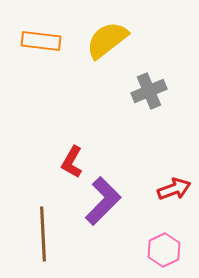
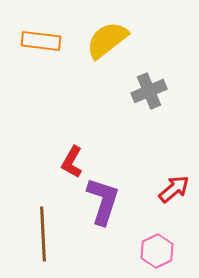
red arrow: rotated 20 degrees counterclockwise
purple L-shape: rotated 27 degrees counterclockwise
pink hexagon: moved 7 px left, 1 px down
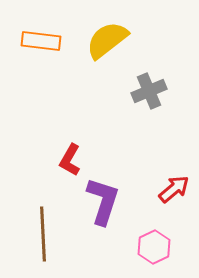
red L-shape: moved 2 px left, 2 px up
pink hexagon: moved 3 px left, 4 px up
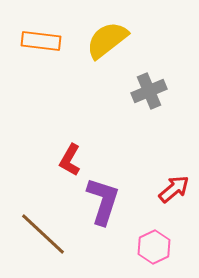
brown line: rotated 44 degrees counterclockwise
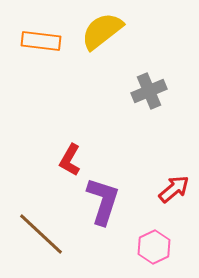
yellow semicircle: moved 5 px left, 9 px up
brown line: moved 2 px left
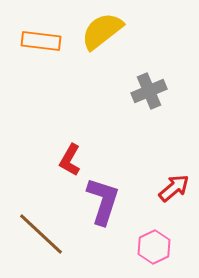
red arrow: moved 1 px up
